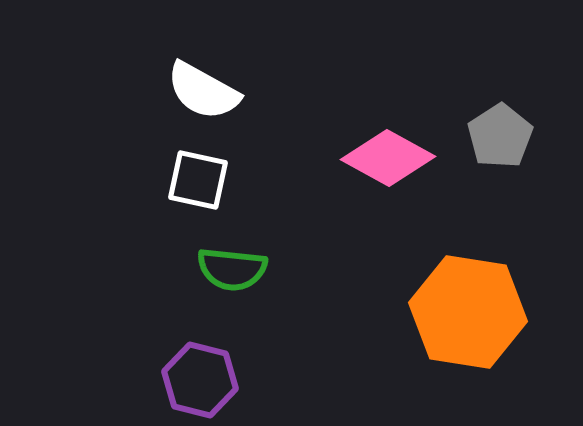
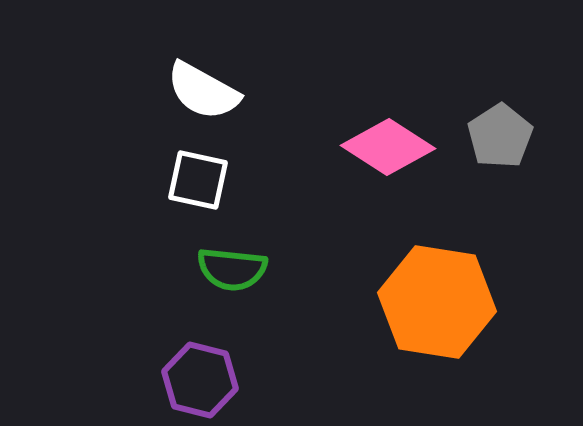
pink diamond: moved 11 px up; rotated 4 degrees clockwise
orange hexagon: moved 31 px left, 10 px up
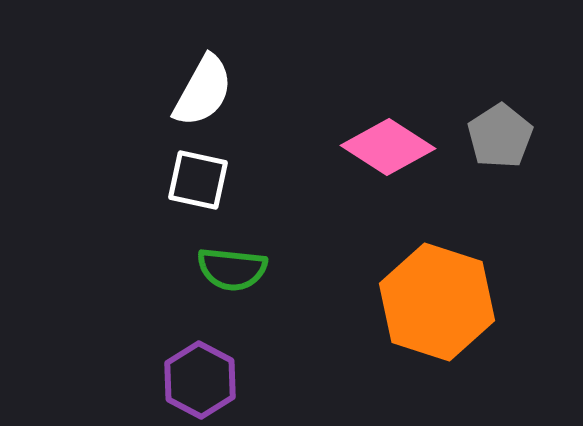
white semicircle: rotated 90 degrees counterclockwise
orange hexagon: rotated 9 degrees clockwise
purple hexagon: rotated 14 degrees clockwise
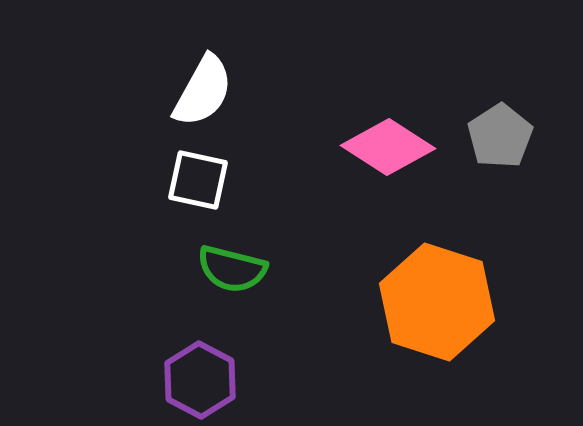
green semicircle: rotated 8 degrees clockwise
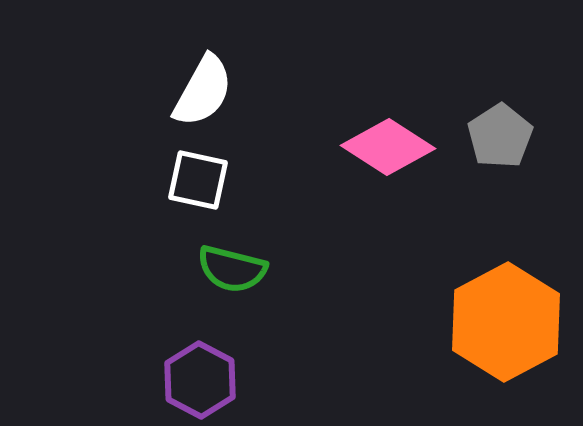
orange hexagon: moved 69 px right, 20 px down; rotated 14 degrees clockwise
